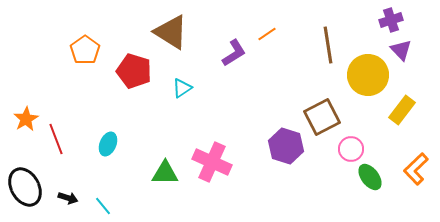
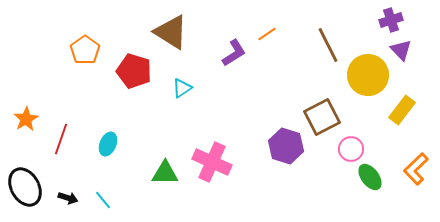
brown line: rotated 18 degrees counterclockwise
red line: moved 5 px right; rotated 40 degrees clockwise
cyan line: moved 6 px up
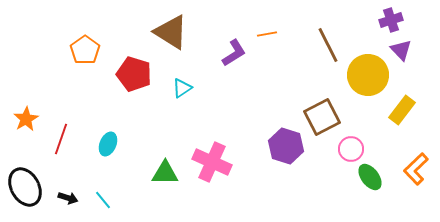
orange line: rotated 24 degrees clockwise
red pentagon: moved 3 px down
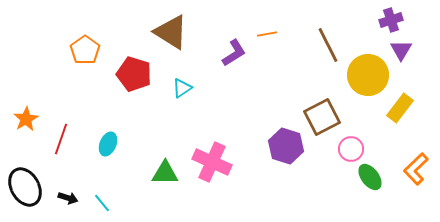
purple triangle: rotated 15 degrees clockwise
yellow rectangle: moved 2 px left, 2 px up
cyan line: moved 1 px left, 3 px down
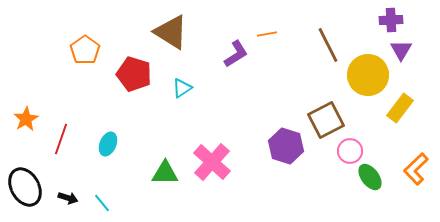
purple cross: rotated 15 degrees clockwise
purple L-shape: moved 2 px right, 1 px down
brown square: moved 4 px right, 3 px down
pink circle: moved 1 px left, 2 px down
pink cross: rotated 18 degrees clockwise
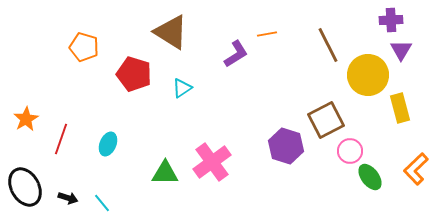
orange pentagon: moved 1 px left, 3 px up; rotated 20 degrees counterclockwise
yellow rectangle: rotated 52 degrees counterclockwise
pink cross: rotated 12 degrees clockwise
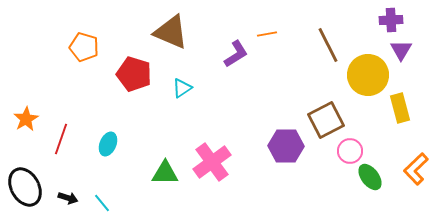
brown triangle: rotated 9 degrees counterclockwise
purple hexagon: rotated 16 degrees counterclockwise
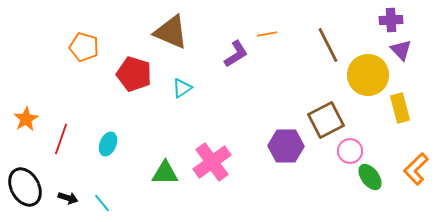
purple triangle: rotated 15 degrees counterclockwise
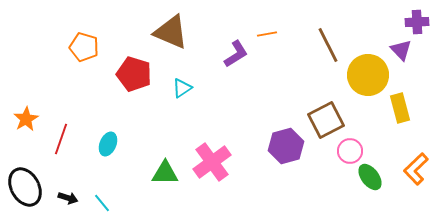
purple cross: moved 26 px right, 2 px down
purple hexagon: rotated 16 degrees counterclockwise
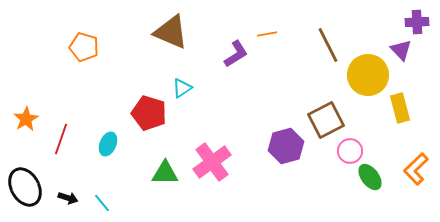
red pentagon: moved 15 px right, 39 px down
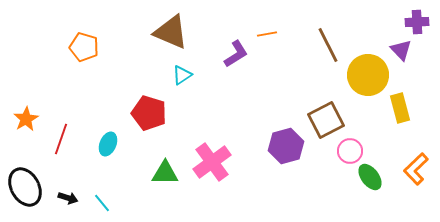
cyan triangle: moved 13 px up
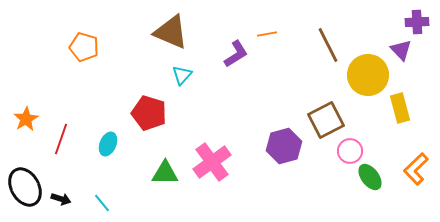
cyan triangle: rotated 15 degrees counterclockwise
purple hexagon: moved 2 px left
black arrow: moved 7 px left, 1 px down
